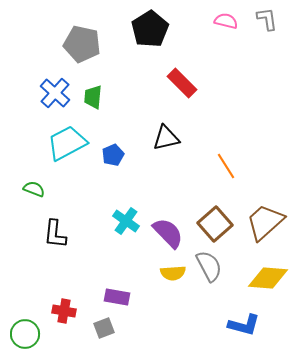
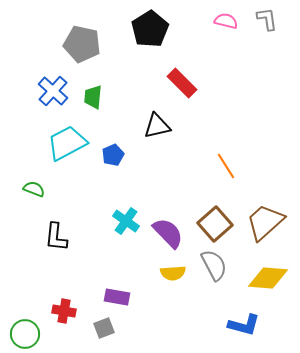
blue cross: moved 2 px left, 2 px up
black triangle: moved 9 px left, 12 px up
black L-shape: moved 1 px right, 3 px down
gray semicircle: moved 5 px right, 1 px up
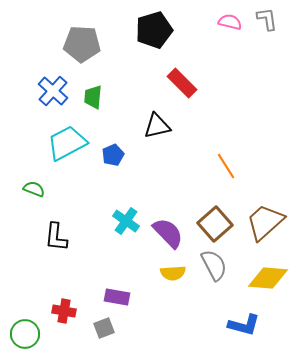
pink semicircle: moved 4 px right, 1 px down
black pentagon: moved 4 px right, 1 px down; rotated 15 degrees clockwise
gray pentagon: rotated 9 degrees counterclockwise
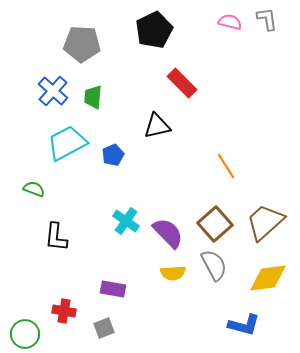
black pentagon: rotated 9 degrees counterclockwise
yellow diamond: rotated 12 degrees counterclockwise
purple rectangle: moved 4 px left, 8 px up
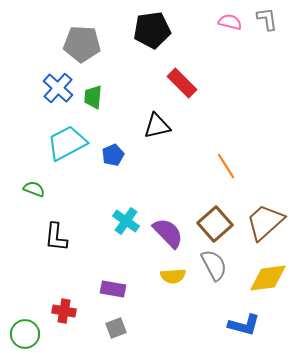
black pentagon: moved 2 px left; rotated 18 degrees clockwise
blue cross: moved 5 px right, 3 px up
yellow semicircle: moved 3 px down
gray square: moved 12 px right
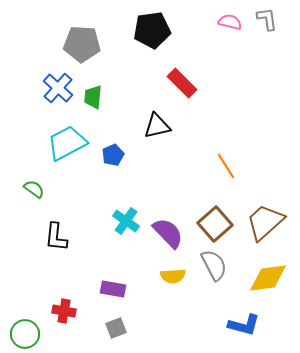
green semicircle: rotated 15 degrees clockwise
